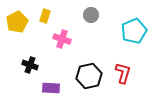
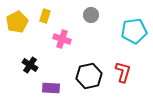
cyan pentagon: rotated 15 degrees clockwise
black cross: rotated 14 degrees clockwise
red L-shape: moved 1 px up
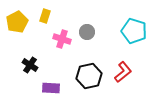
gray circle: moved 4 px left, 17 px down
cyan pentagon: rotated 25 degrees clockwise
red L-shape: rotated 35 degrees clockwise
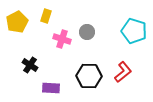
yellow rectangle: moved 1 px right
black hexagon: rotated 15 degrees clockwise
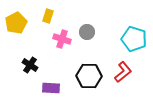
yellow rectangle: moved 2 px right
yellow pentagon: moved 1 px left, 1 px down
cyan pentagon: moved 8 px down
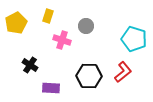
gray circle: moved 1 px left, 6 px up
pink cross: moved 1 px down
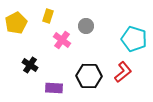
pink cross: rotated 18 degrees clockwise
purple rectangle: moved 3 px right
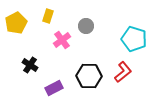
pink cross: rotated 18 degrees clockwise
purple rectangle: rotated 30 degrees counterclockwise
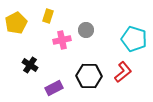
gray circle: moved 4 px down
pink cross: rotated 24 degrees clockwise
